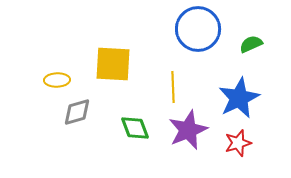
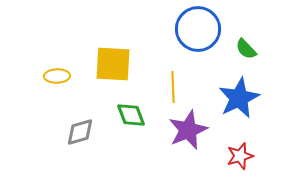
green semicircle: moved 5 px left, 5 px down; rotated 110 degrees counterclockwise
yellow ellipse: moved 4 px up
gray diamond: moved 3 px right, 20 px down
green diamond: moved 4 px left, 13 px up
red star: moved 2 px right, 13 px down
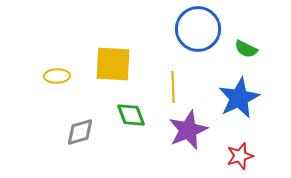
green semicircle: rotated 20 degrees counterclockwise
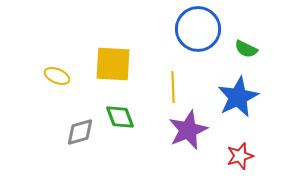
yellow ellipse: rotated 25 degrees clockwise
blue star: moved 1 px left, 1 px up
green diamond: moved 11 px left, 2 px down
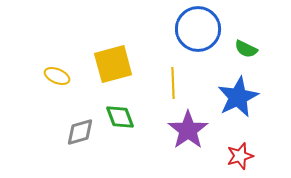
yellow square: rotated 18 degrees counterclockwise
yellow line: moved 4 px up
purple star: rotated 12 degrees counterclockwise
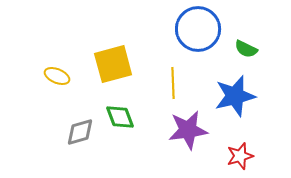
blue star: moved 3 px left, 1 px up; rotated 12 degrees clockwise
purple star: rotated 27 degrees clockwise
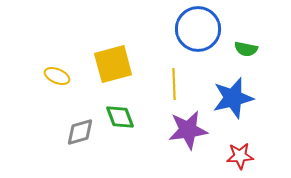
green semicircle: rotated 15 degrees counterclockwise
yellow line: moved 1 px right, 1 px down
blue star: moved 2 px left, 2 px down
red star: rotated 12 degrees clockwise
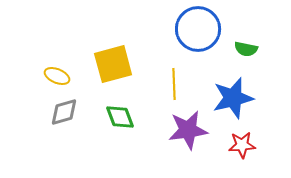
gray diamond: moved 16 px left, 20 px up
red star: moved 2 px right, 11 px up
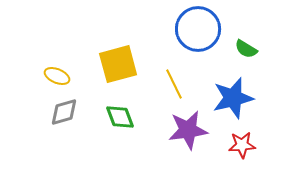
green semicircle: rotated 20 degrees clockwise
yellow square: moved 5 px right
yellow line: rotated 24 degrees counterclockwise
